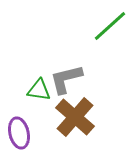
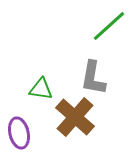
green line: moved 1 px left
gray L-shape: moved 27 px right, 1 px up; rotated 66 degrees counterclockwise
green triangle: moved 2 px right, 1 px up
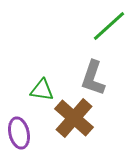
gray L-shape: rotated 9 degrees clockwise
green triangle: moved 1 px right, 1 px down
brown cross: moved 1 px left, 1 px down
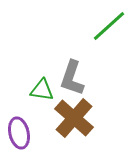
gray L-shape: moved 21 px left
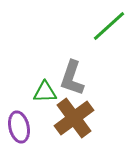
green triangle: moved 3 px right, 2 px down; rotated 10 degrees counterclockwise
brown cross: rotated 12 degrees clockwise
purple ellipse: moved 6 px up
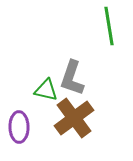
green line: rotated 57 degrees counterclockwise
green triangle: moved 1 px right, 2 px up; rotated 15 degrees clockwise
purple ellipse: rotated 12 degrees clockwise
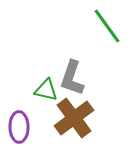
green line: moved 2 px left; rotated 27 degrees counterclockwise
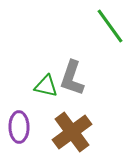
green line: moved 3 px right
green triangle: moved 4 px up
brown cross: moved 2 px left, 14 px down
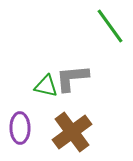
gray L-shape: rotated 66 degrees clockwise
purple ellipse: moved 1 px right, 1 px down
